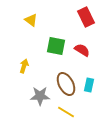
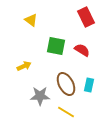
yellow arrow: rotated 48 degrees clockwise
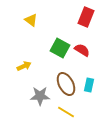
red rectangle: rotated 48 degrees clockwise
green square: moved 4 px right, 2 px down; rotated 18 degrees clockwise
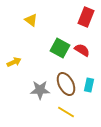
yellow arrow: moved 10 px left, 4 px up
gray star: moved 6 px up
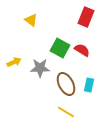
gray star: moved 22 px up
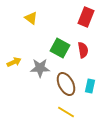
yellow triangle: moved 2 px up
red semicircle: moved 1 px right; rotated 49 degrees clockwise
cyan rectangle: moved 1 px right, 1 px down
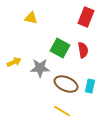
yellow triangle: rotated 24 degrees counterclockwise
brown ellipse: rotated 40 degrees counterclockwise
yellow line: moved 4 px left, 1 px up
